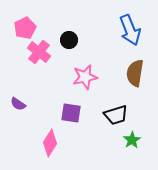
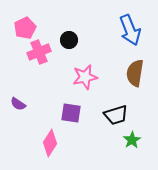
pink cross: rotated 30 degrees clockwise
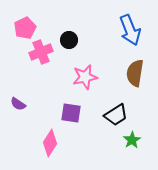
pink cross: moved 2 px right
black trapezoid: rotated 15 degrees counterclockwise
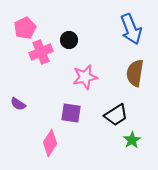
blue arrow: moved 1 px right, 1 px up
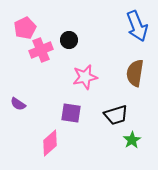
blue arrow: moved 6 px right, 3 px up
pink cross: moved 2 px up
black trapezoid: rotated 15 degrees clockwise
pink diamond: rotated 16 degrees clockwise
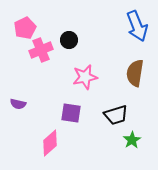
purple semicircle: rotated 21 degrees counterclockwise
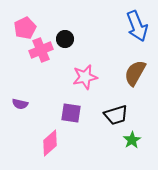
black circle: moved 4 px left, 1 px up
brown semicircle: rotated 20 degrees clockwise
purple semicircle: moved 2 px right
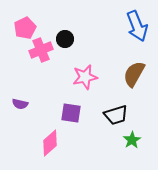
brown semicircle: moved 1 px left, 1 px down
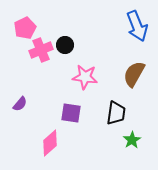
black circle: moved 6 px down
pink star: rotated 20 degrees clockwise
purple semicircle: rotated 63 degrees counterclockwise
black trapezoid: moved 2 px up; rotated 65 degrees counterclockwise
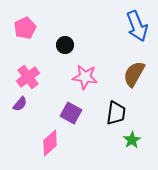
pink cross: moved 13 px left, 27 px down; rotated 15 degrees counterclockwise
purple square: rotated 20 degrees clockwise
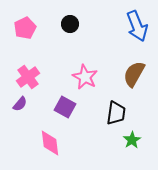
black circle: moved 5 px right, 21 px up
pink star: rotated 20 degrees clockwise
purple square: moved 6 px left, 6 px up
pink diamond: rotated 56 degrees counterclockwise
